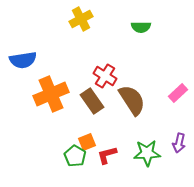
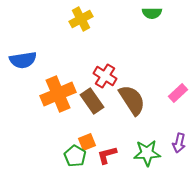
green semicircle: moved 11 px right, 14 px up
orange cross: moved 7 px right
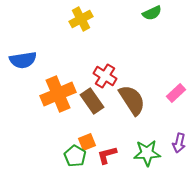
green semicircle: rotated 24 degrees counterclockwise
pink rectangle: moved 2 px left
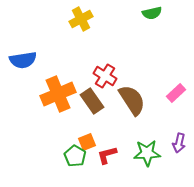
green semicircle: rotated 12 degrees clockwise
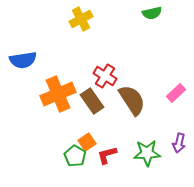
orange square: rotated 12 degrees counterclockwise
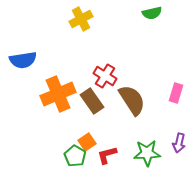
pink rectangle: rotated 30 degrees counterclockwise
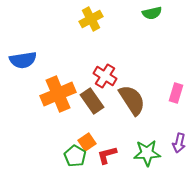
yellow cross: moved 10 px right
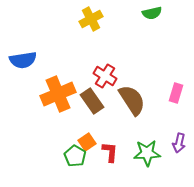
red L-shape: moved 3 px right, 3 px up; rotated 110 degrees clockwise
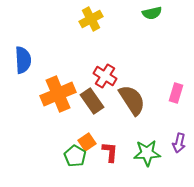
blue semicircle: rotated 84 degrees counterclockwise
